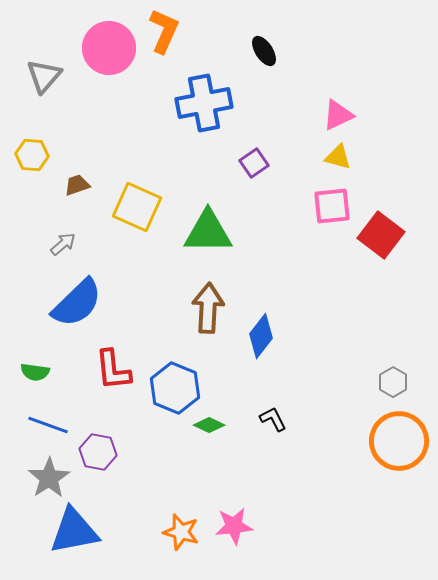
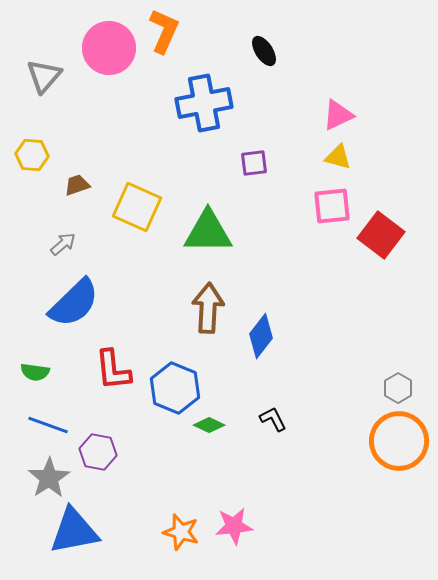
purple square: rotated 28 degrees clockwise
blue semicircle: moved 3 px left
gray hexagon: moved 5 px right, 6 px down
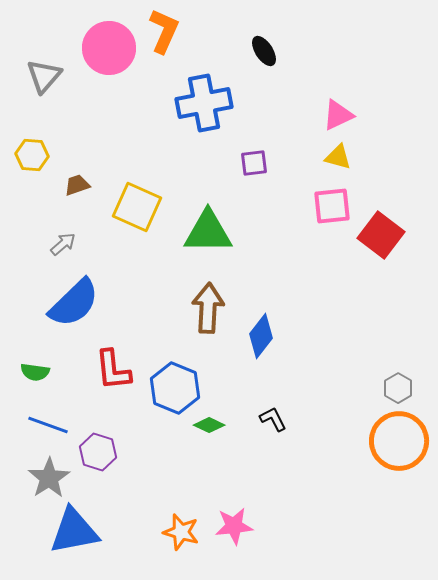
purple hexagon: rotated 6 degrees clockwise
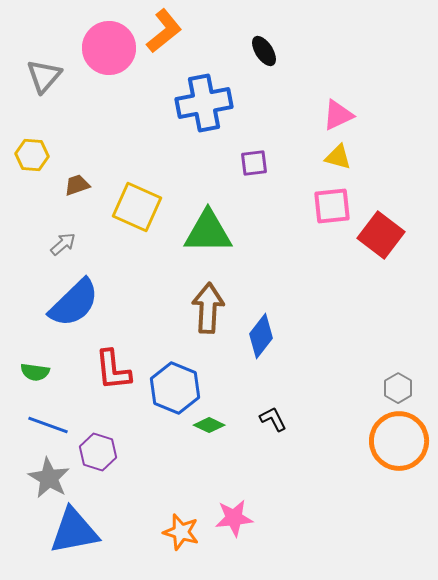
orange L-shape: rotated 27 degrees clockwise
gray star: rotated 9 degrees counterclockwise
pink star: moved 8 px up
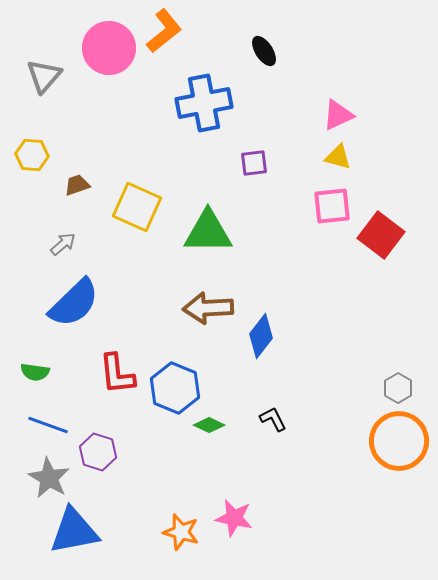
brown arrow: rotated 96 degrees counterclockwise
red L-shape: moved 4 px right, 4 px down
pink star: rotated 18 degrees clockwise
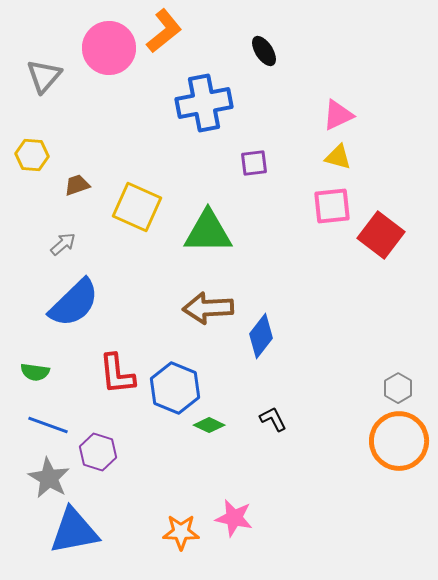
orange star: rotated 15 degrees counterclockwise
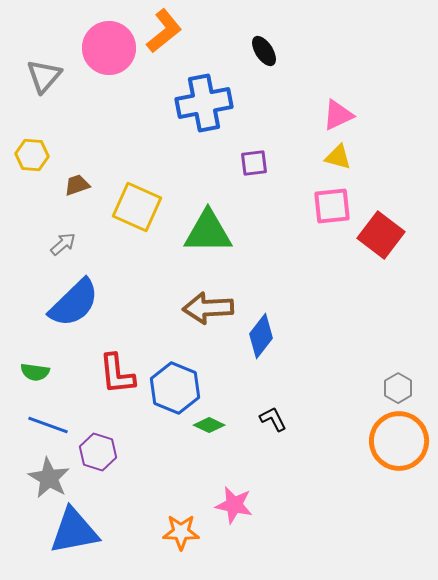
pink star: moved 13 px up
